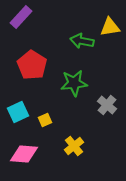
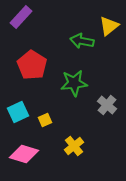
yellow triangle: moved 1 px left, 1 px up; rotated 30 degrees counterclockwise
pink diamond: rotated 12 degrees clockwise
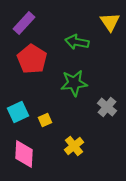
purple rectangle: moved 3 px right, 6 px down
yellow triangle: moved 1 px right, 4 px up; rotated 25 degrees counterclockwise
green arrow: moved 5 px left, 1 px down
red pentagon: moved 6 px up
gray cross: moved 2 px down
pink diamond: rotated 76 degrees clockwise
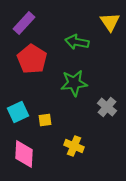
yellow square: rotated 16 degrees clockwise
yellow cross: rotated 30 degrees counterclockwise
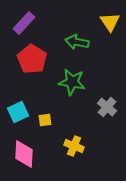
green star: moved 2 px left, 1 px up; rotated 16 degrees clockwise
